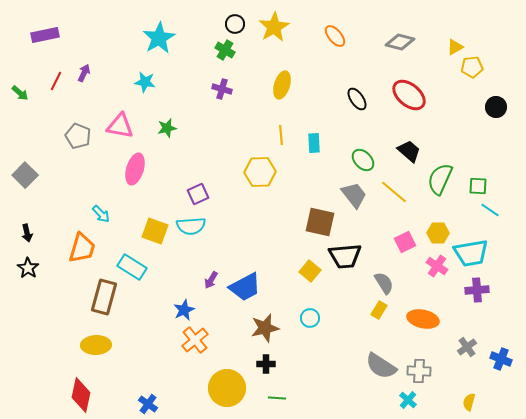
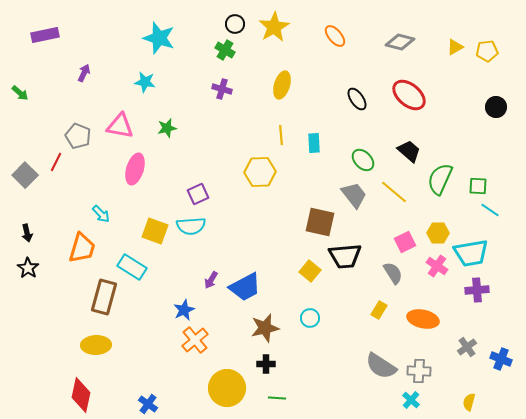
cyan star at (159, 38): rotated 24 degrees counterclockwise
yellow pentagon at (472, 67): moved 15 px right, 16 px up
red line at (56, 81): moved 81 px down
gray semicircle at (384, 283): moved 9 px right, 10 px up
cyan cross at (408, 400): moved 3 px right
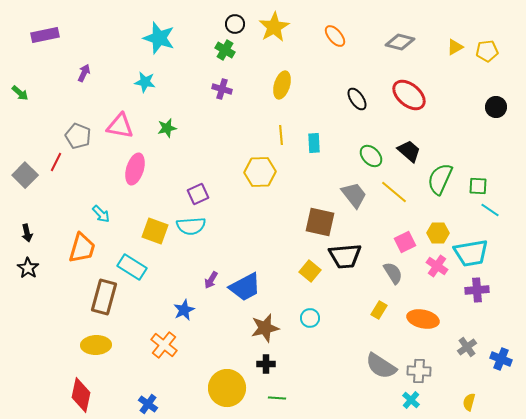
green ellipse at (363, 160): moved 8 px right, 4 px up
orange cross at (195, 340): moved 31 px left, 5 px down; rotated 12 degrees counterclockwise
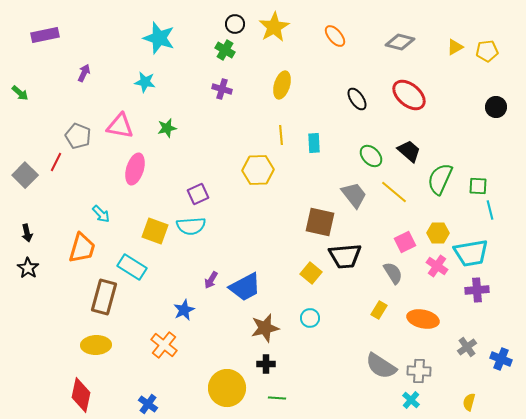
yellow hexagon at (260, 172): moved 2 px left, 2 px up
cyan line at (490, 210): rotated 42 degrees clockwise
yellow square at (310, 271): moved 1 px right, 2 px down
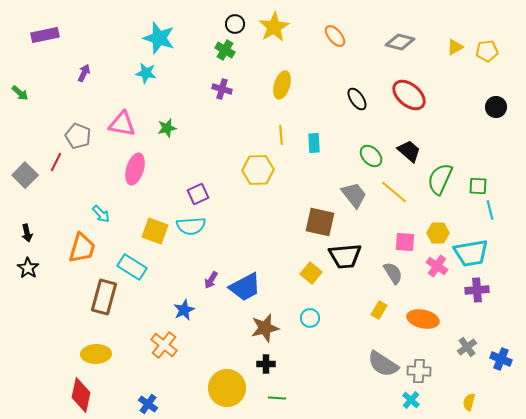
cyan star at (145, 82): moved 1 px right, 9 px up
pink triangle at (120, 126): moved 2 px right, 2 px up
pink square at (405, 242): rotated 30 degrees clockwise
yellow ellipse at (96, 345): moved 9 px down
gray semicircle at (381, 366): moved 2 px right, 2 px up
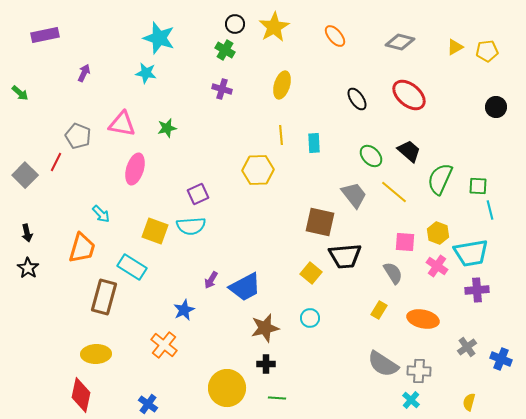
yellow hexagon at (438, 233): rotated 20 degrees clockwise
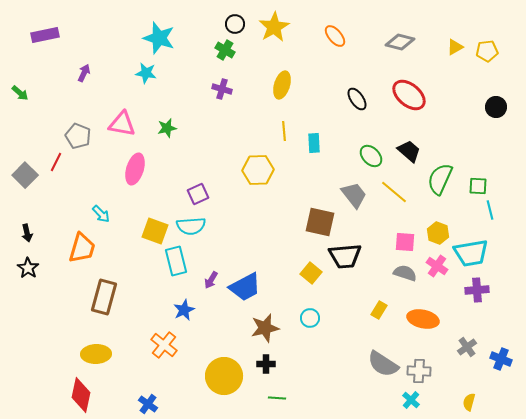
yellow line at (281, 135): moved 3 px right, 4 px up
cyan rectangle at (132, 267): moved 44 px right, 6 px up; rotated 44 degrees clockwise
gray semicircle at (393, 273): moved 12 px right; rotated 40 degrees counterclockwise
yellow circle at (227, 388): moved 3 px left, 12 px up
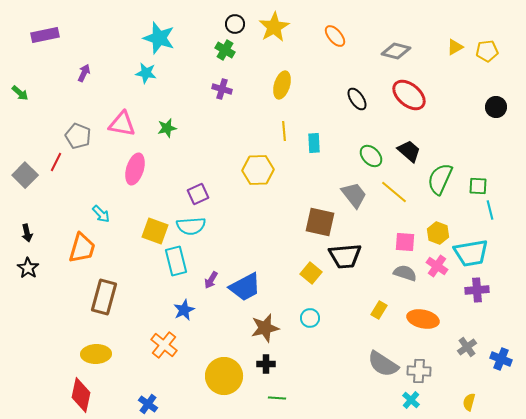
gray diamond at (400, 42): moved 4 px left, 9 px down
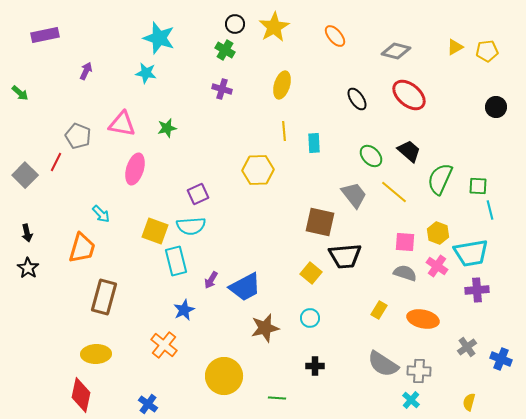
purple arrow at (84, 73): moved 2 px right, 2 px up
black cross at (266, 364): moved 49 px right, 2 px down
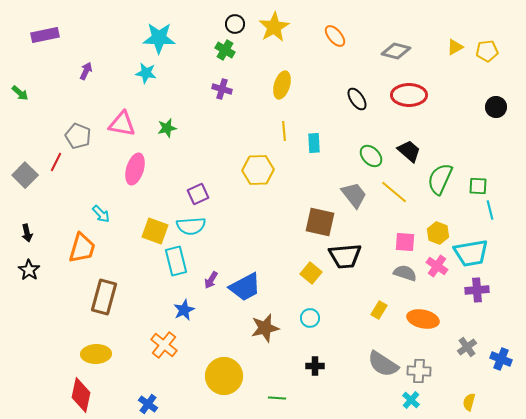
cyan star at (159, 38): rotated 16 degrees counterclockwise
red ellipse at (409, 95): rotated 40 degrees counterclockwise
black star at (28, 268): moved 1 px right, 2 px down
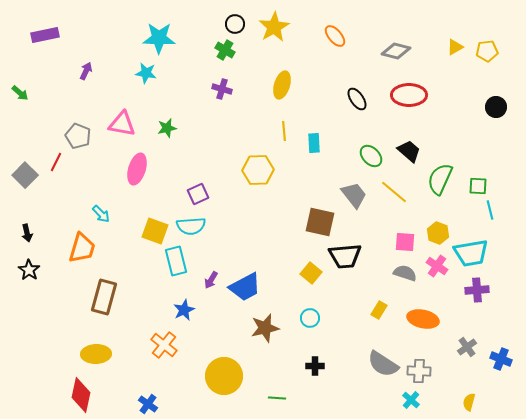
pink ellipse at (135, 169): moved 2 px right
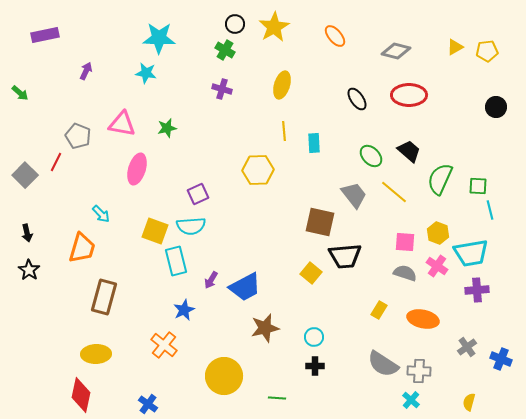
cyan circle at (310, 318): moved 4 px right, 19 px down
